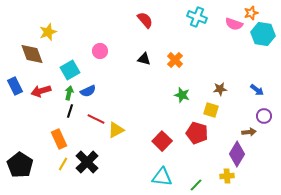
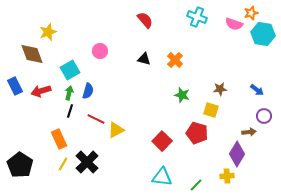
blue semicircle: rotated 49 degrees counterclockwise
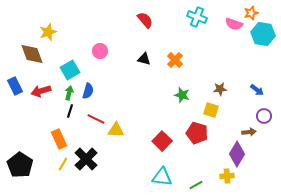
yellow triangle: rotated 30 degrees clockwise
black cross: moved 1 px left, 3 px up
green line: rotated 16 degrees clockwise
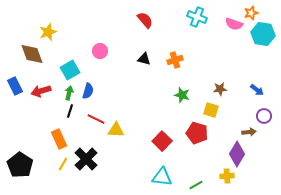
orange cross: rotated 28 degrees clockwise
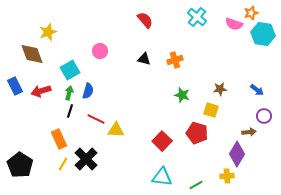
cyan cross: rotated 18 degrees clockwise
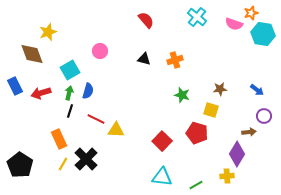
red semicircle: moved 1 px right
red arrow: moved 2 px down
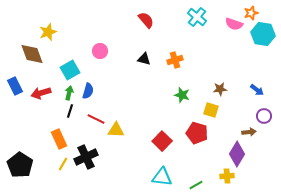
black cross: moved 2 px up; rotated 20 degrees clockwise
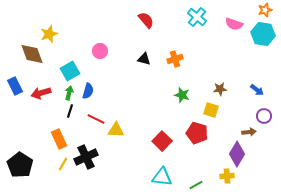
orange star: moved 14 px right, 3 px up
yellow star: moved 1 px right, 2 px down
orange cross: moved 1 px up
cyan square: moved 1 px down
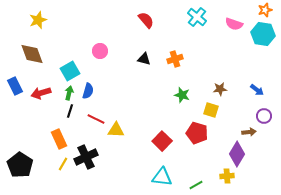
yellow star: moved 11 px left, 14 px up
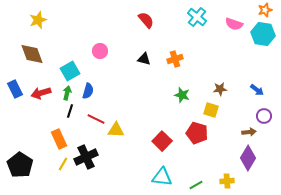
blue rectangle: moved 3 px down
green arrow: moved 2 px left
purple diamond: moved 11 px right, 4 px down
yellow cross: moved 5 px down
